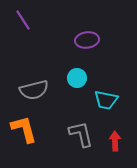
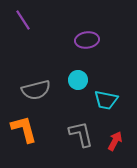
cyan circle: moved 1 px right, 2 px down
gray semicircle: moved 2 px right
red arrow: rotated 30 degrees clockwise
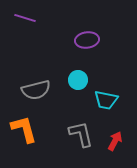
purple line: moved 2 px right, 2 px up; rotated 40 degrees counterclockwise
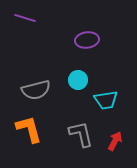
cyan trapezoid: rotated 20 degrees counterclockwise
orange L-shape: moved 5 px right
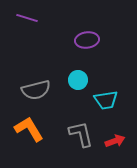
purple line: moved 2 px right
orange L-shape: rotated 16 degrees counterclockwise
red arrow: rotated 42 degrees clockwise
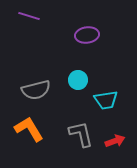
purple line: moved 2 px right, 2 px up
purple ellipse: moved 5 px up
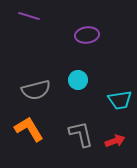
cyan trapezoid: moved 14 px right
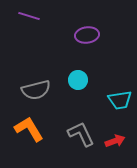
gray L-shape: rotated 12 degrees counterclockwise
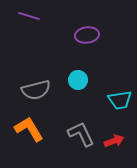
red arrow: moved 1 px left
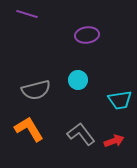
purple line: moved 2 px left, 2 px up
gray L-shape: rotated 12 degrees counterclockwise
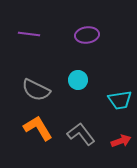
purple line: moved 2 px right, 20 px down; rotated 10 degrees counterclockwise
gray semicircle: rotated 40 degrees clockwise
orange L-shape: moved 9 px right, 1 px up
red arrow: moved 7 px right
